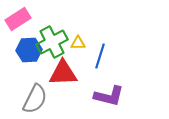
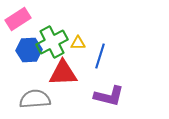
gray semicircle: rotated 120 degrees counterclockwise
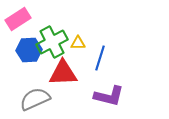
blue line: moved 2 px down
gray semicircle: rotated 20 degrees counterclockwise
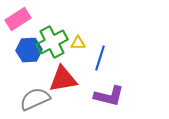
red triangle: moved 6 px down; rotated 8 degrees counterclockwise
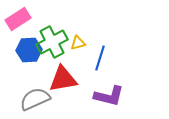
yellow triangle: rotated 14 degrees counterclockwise
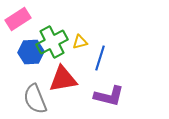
yellow triangle: moved 2 px right, 1 px up
blue hexagon: moved 2 px right, 2 px down
gray semicircle: rotated 88 degrees counterclockwise
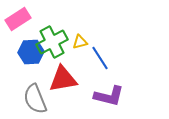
blue line: rotated 50 degrees counterclockwise
